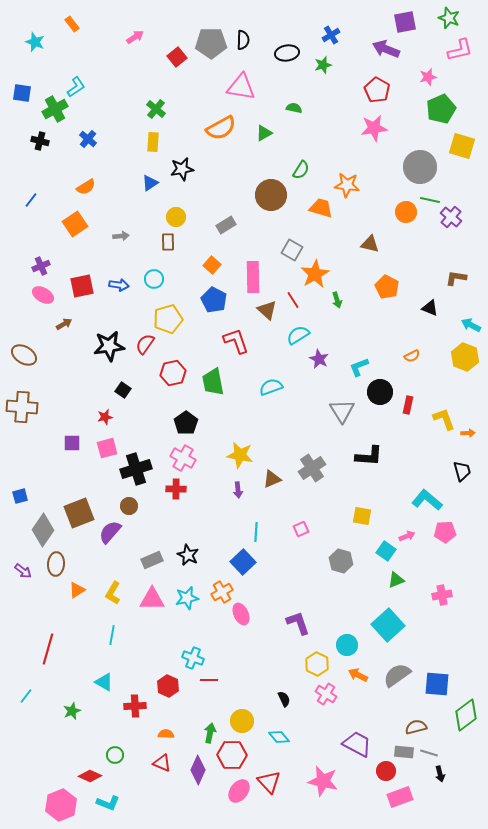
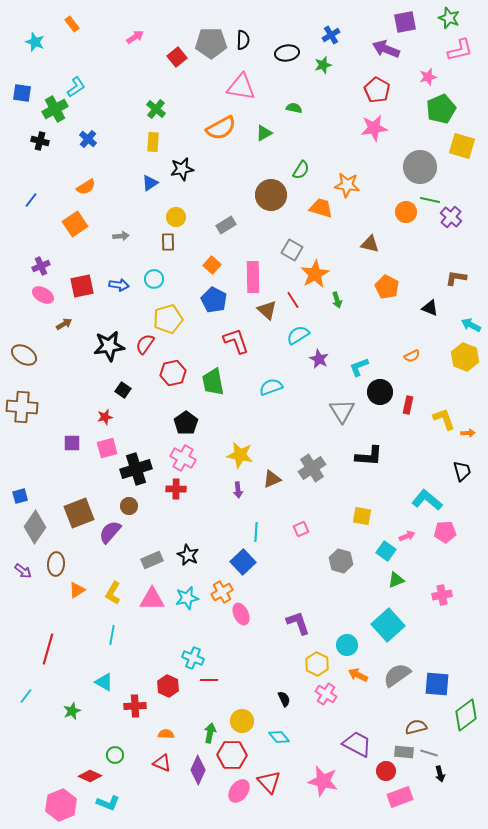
gray diamond at (43, 530): moved 8 px left, 3 px up
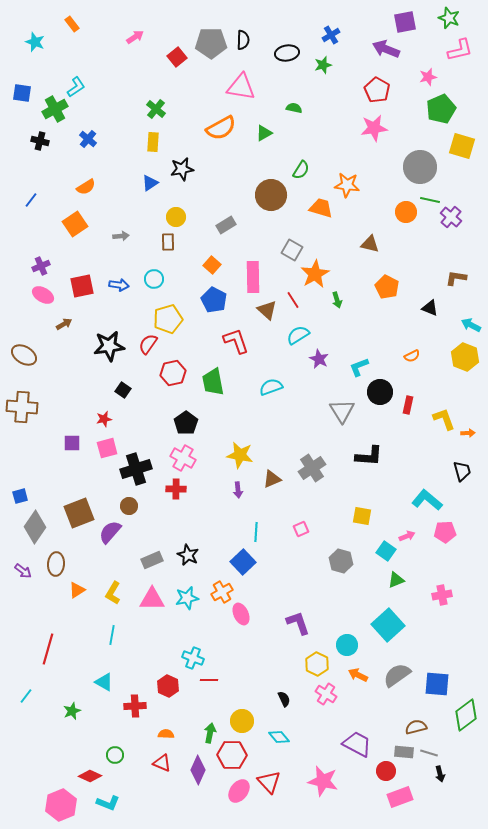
red semicircle at (145, 344): moved 3 px right
red star at (105, 417): moved 1 px left, 2 px down
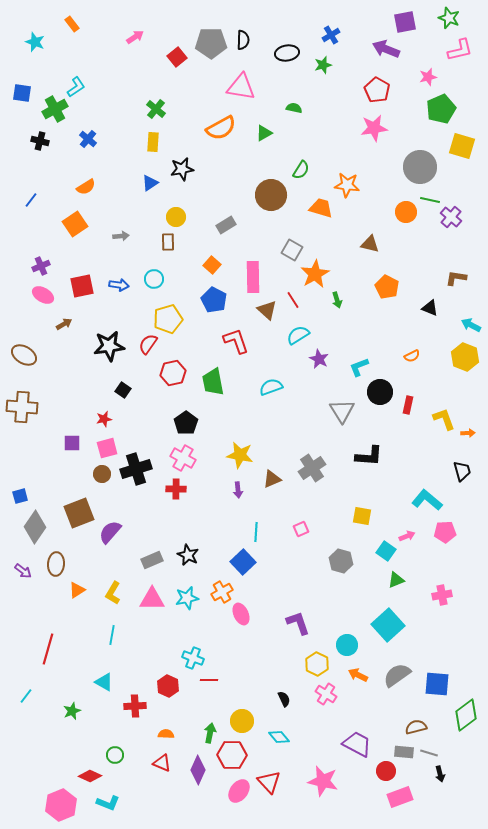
brown circle at (129, 506): moved 27 px left, 32 px up
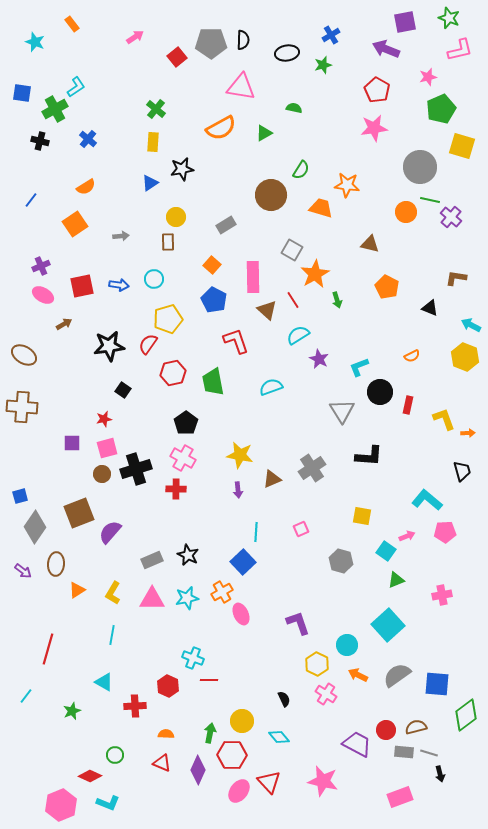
red circle at (386, 771): moved 41 px up
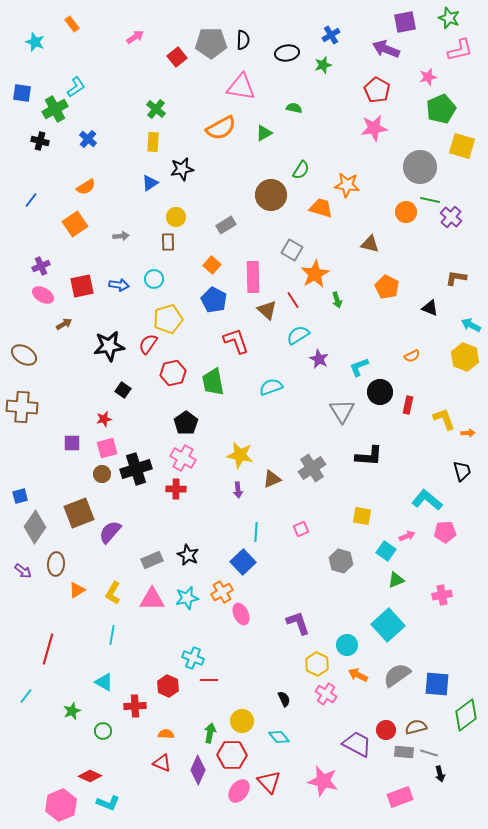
green circle at (115, 755): moved 12 px left, 24 px up
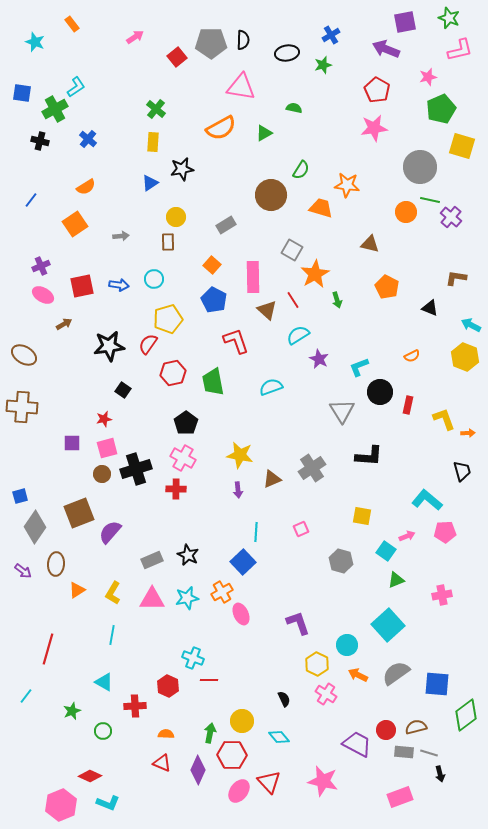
gray semicircle at (397, 675): moved 1 px left, 2 px up
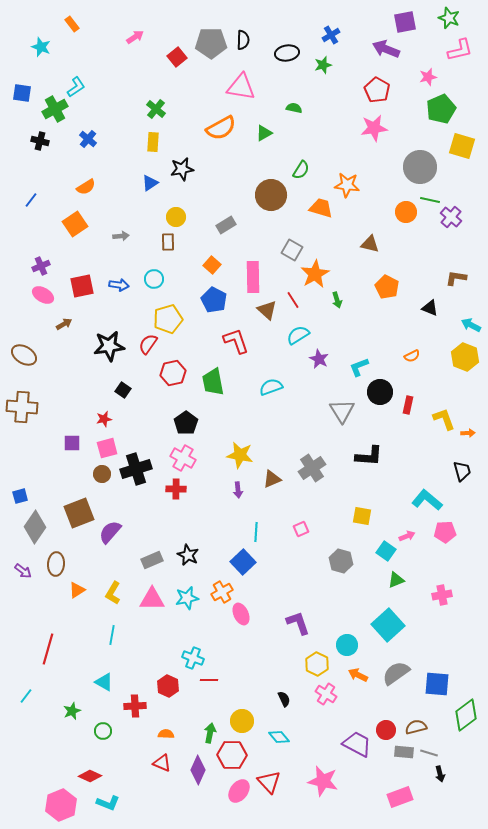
cyan star at (35, 42): moved 6 px right, 5 px down
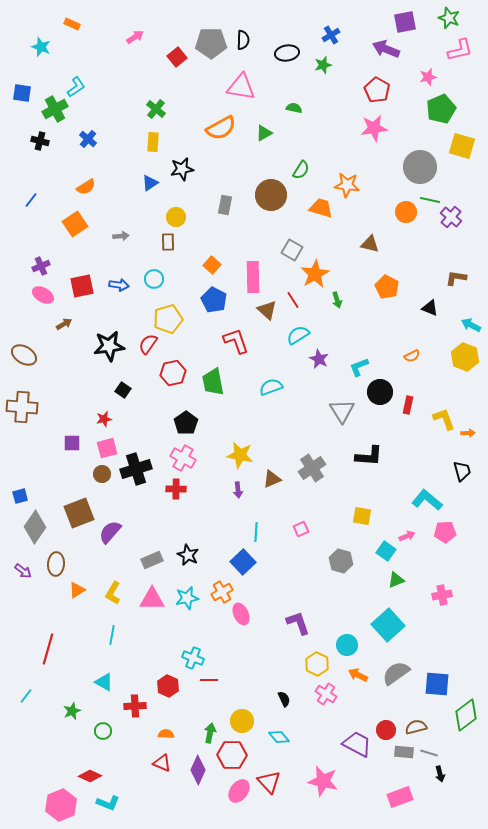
orange rectangle at (72, 24): rotated 28 degrees counterclockwise
gray rectangle at (226, 225): moved 1 px left, 20 px up; rotated 48 degrees counterclockwise
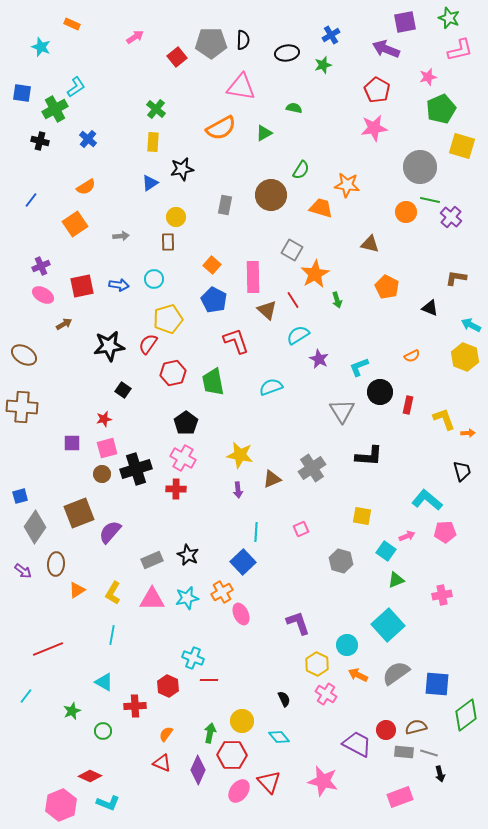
red line at (48, 649): rotated 52 degrees clockwise
orange semicircle at (166, 734): rotated 56 degrees counterclockwise
